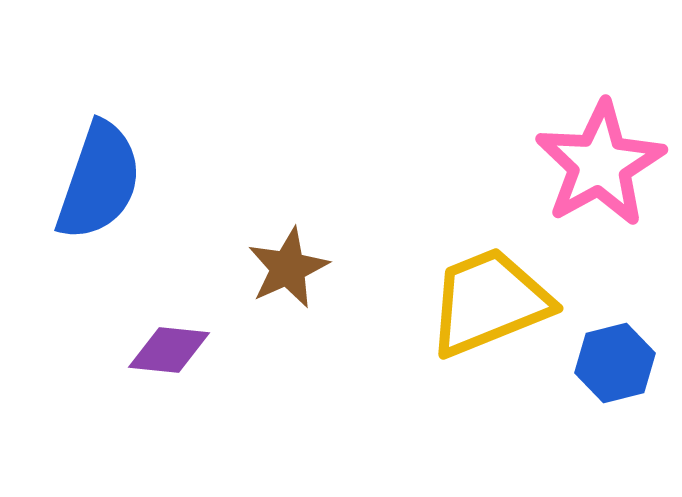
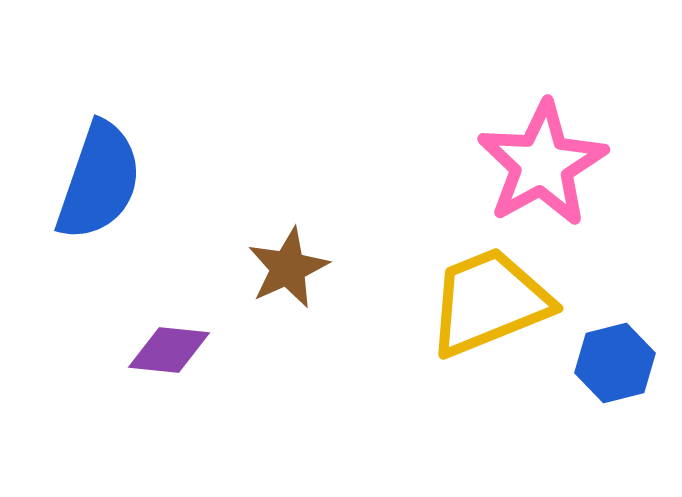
pink star: moved 58 px left
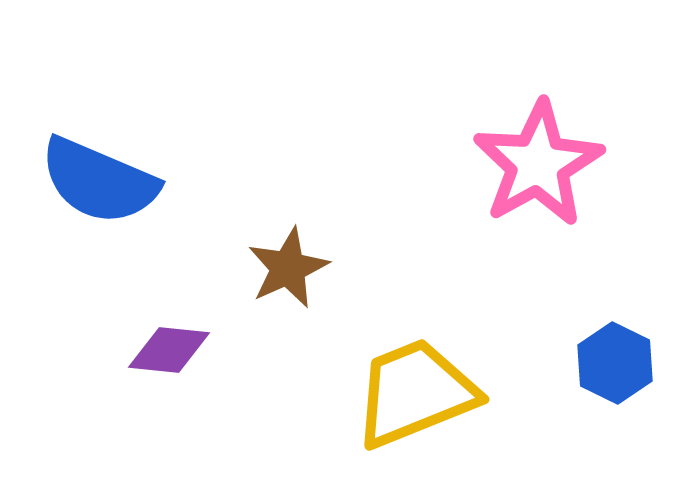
pink star: moved 4 px left
blue semicircle: rotated 94 degrees clockwise
yellow trapezoid: moved 74 px left, 91 px down
blue hexagon: rotated 20 degrees counterclockwise
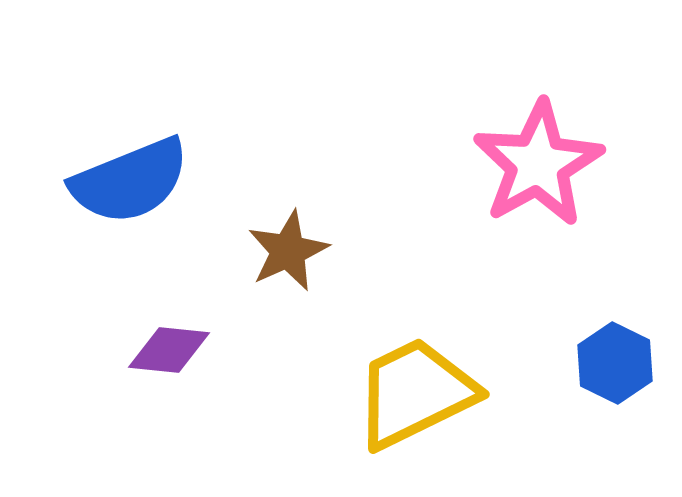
blue semicircle: moved 31 px right; rotated 45 degrees counterclockwise
brown star: moved 17 px up
yellow trapezoid: rotated 4 degrees counterclockwise
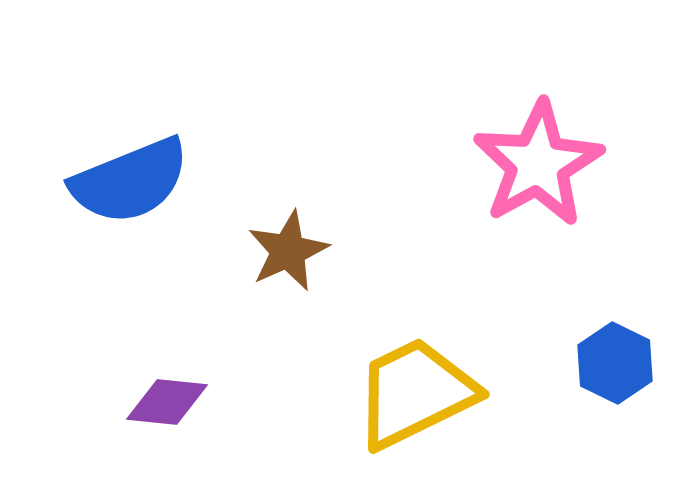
purple diamond: moved 2 px left, 52 px down
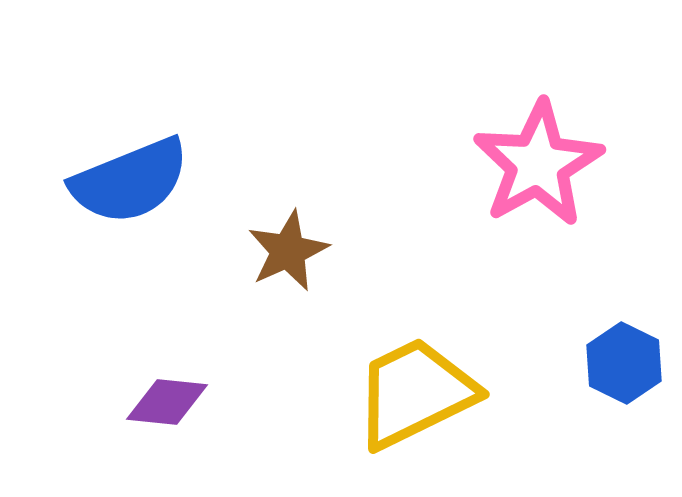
blue hexagon: moved 9 px right
